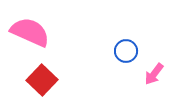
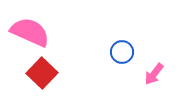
blue circle: moved 4 px left, 1 px down
red square: moved 7 px up
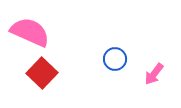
blue circle: moved 7 px left, 7 px down
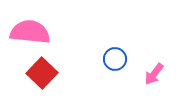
pink semicircle: rotated 18 degrees counterclockwise
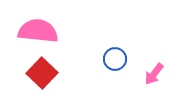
pink semicircle: moved 8 px right, 1 px up
